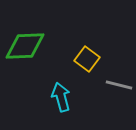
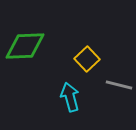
yellow square: rotated 10 degrees clockwise
cyan arrow: moved 9 px right
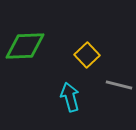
yellow square: moved 4 px up
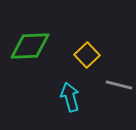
green diamond: moved 5 px right
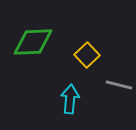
green diamond: moved 3 px right, 4 px up
cyan arrow: moved 2 px down; rotated 20 degrees clockwise
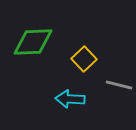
yellow square: moved 3 px left, 4 px down
cyan arrow: rotated 92 degrees counterclockwise
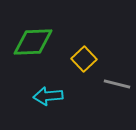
gray line: moved 2 px left, 1 px up
cyan arrow: moved 22 px left, 3 px up; rotated 8 degrees counterclockwise
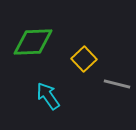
cyan arrow: rotated 60 degrees clockwise
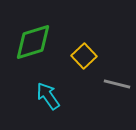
green diamond: rotated 15 degrees counterclockwise
yellow square: moved 3 px up
